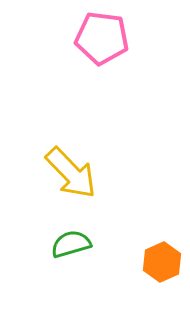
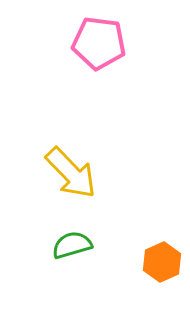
pink pentagon: moved 3 px left, 5 px down
green semicircle: moved 1 px right, 1 px down
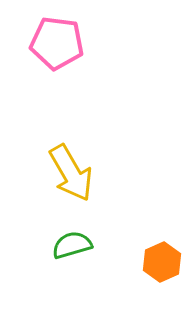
pink pentagon: moved 42 px left
yellow arrow: rotated 14 degrees clockwise
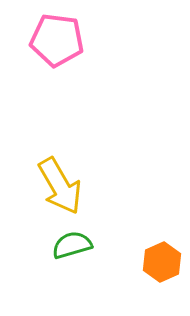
pink pentagon: moved 3 px up
yellow arrow: moved 11 px left, 13 px down
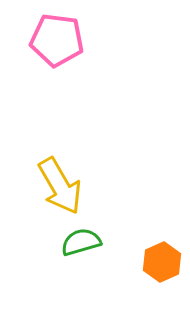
green semicircle: moved 9 px right, 3 px up
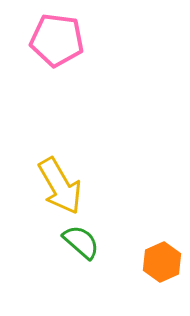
green semicircle: rotated 57 degrees clockwise
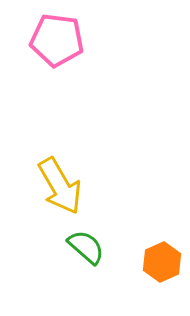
green semicircle: moved 5 px right, 5 px down
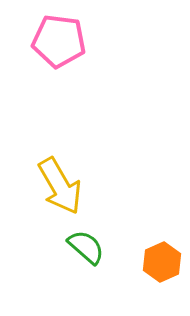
pink pentagon: moved 2 px right, 1 px down
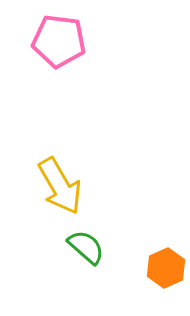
orange hexagon: moved 4 px right, 6 px down
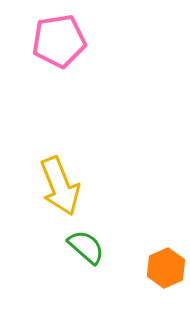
pink pentagon: rotated 16 degrees counterclockwise
yellow arrow: rotated 8 degrees clockwise
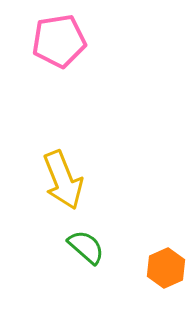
yellow arrow: moved 3 px right, 6 px up
